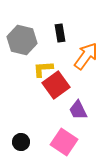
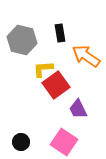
orange arrow: rotated 92 degrees counterclockwise
purple trapezoid: moved 1 px up
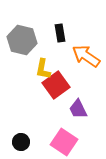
yellow L-shape: rotated 75 degrees counterclockwise
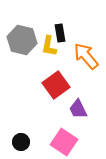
orange arrow: rotated 16 degrees clockwise
yellow L-shape: moved 6 px right, 23 px up
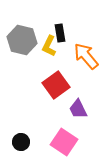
yellow L-shape: rotated 15 degrees clockwise
